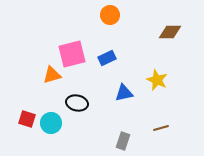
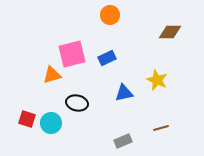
gray rectangle: rotated 48 degrees clockwise
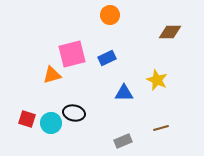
blue triangle: rotated 12 degrees clockwise
black ellipse: moved 3 px left, 10 px down
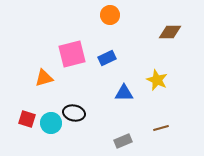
orange triangle: moved 8 px left, 3 px down
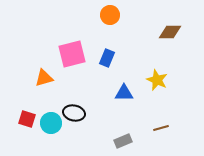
blue rectangle: rotated 42 degrees counterclockwise
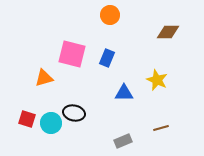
brown diamond: moved 2 px left
pink square: rotated 28 degrees clockwise
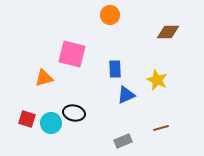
blue rectangle: moved 8 px right, 11 px down; rotated 24 degrees counterclockwise
blue triangle: moved 2 px right, 2 px down; rotated 24 degrees counterclockwise
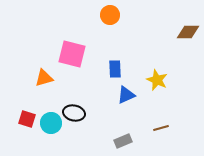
brown diamond: moved 20 px right
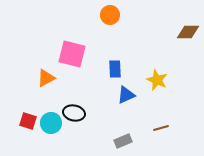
orange triangle: moved 2 px right; rotated 12 degrees counterclockwise
red square: moved 1 px right, 2 px down
